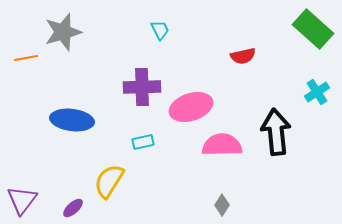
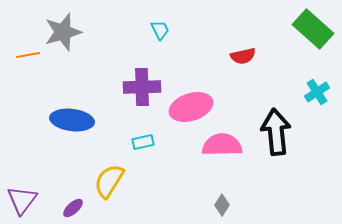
orange line: moved 2 px right, 3 px up
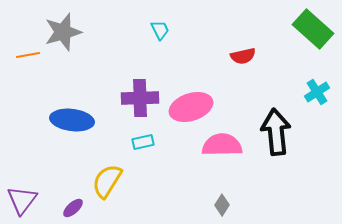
purple cross: moved 2 px left, 11 px down
yellow semicircle: moved 2 px left
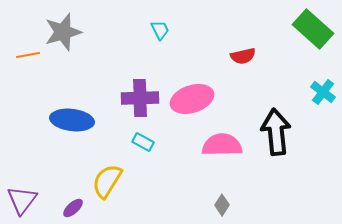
cyan cross: moved 6 px right; rotated 20 degrees counterclockwise
pink ellipse: moved 1 px right, 8 px up
cyan rectangle: rotated 40 degrees clockwise
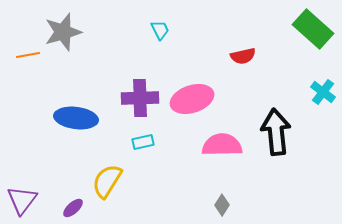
blue ellipse: moved 4 px right, 2 px up
cyan rectangle: rotated 40 degrees counterclockwise
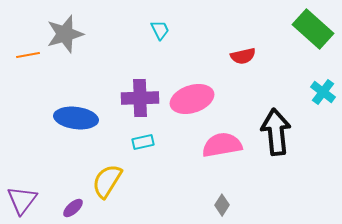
gray star: moved 2 px right, 2 px down
pink semicircle: rotated 9 degrees counterclockwise
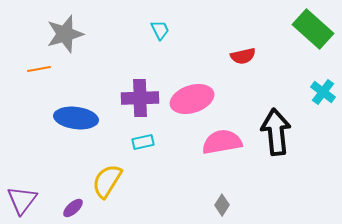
orange line: moved 11 px right, 14 px down
pink semicircle: moved 3 px up
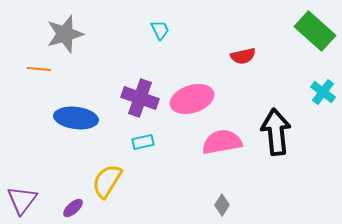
green rectangle: moved 2 px right, 2 px down
orange line: rotated 15 degrees clockwise
purple cross: rotated 21 degrees clockwise
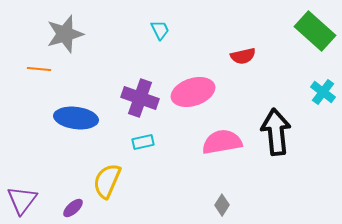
pink ellipse: moved 1 px right, 7 px up
yellow semicircle: rotated 9 degrees counterclockwise
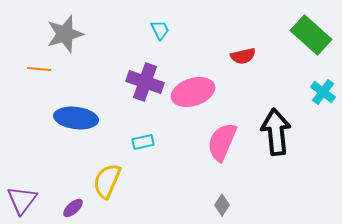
green rectangle: moved 4 px left, 4 px down
purple cross: moved 5 px right, 16 px up
pink semicircle: rotated 57 degrees counterclockwise
